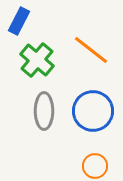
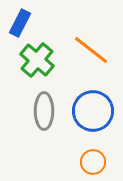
blue rectangle: moved 1 px right, 2 px down
orange circle: moved 2 px left, 4 px up
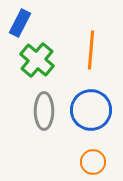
orange line: rotated 57 degrees clockwise
blue circle: moved 2 px left, 1 px up
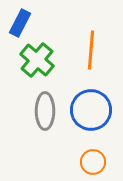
gray ellipse: moved 1 px right
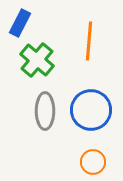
orange line: moved 2 px left, 9 px up
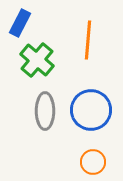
orange line: moved 1 px left, 1 px up
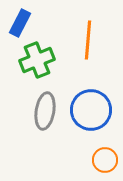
green cross: rotated 28 degrees clockwise
gray ellipse: rotated 9 degrees clockwise
orange circle: moved 12 px right, 2 px up
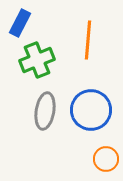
orange circle: moved 1 px right, 1 px up
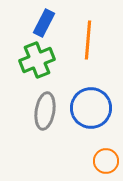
blue rectangle: moved 24 px right
blue circle: moved 2 px up
orange circle: moved 2 px down
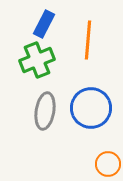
blue rectangle: moved 1 px down
orange circle: moved 2 px right, 3 px down
